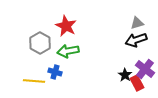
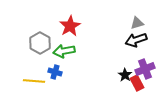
red star: moved 4 px right; rotated 15 degrees clockwise
green arrow: moved 4 px left
purple cross: rotated 30 degrees clockwise
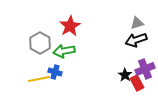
yellow line: moved 5 px right, 2 px up; rotated 15 degrees counterclockwise
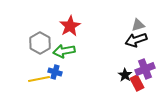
gray triangle: moved 1 px right, 2 px down
